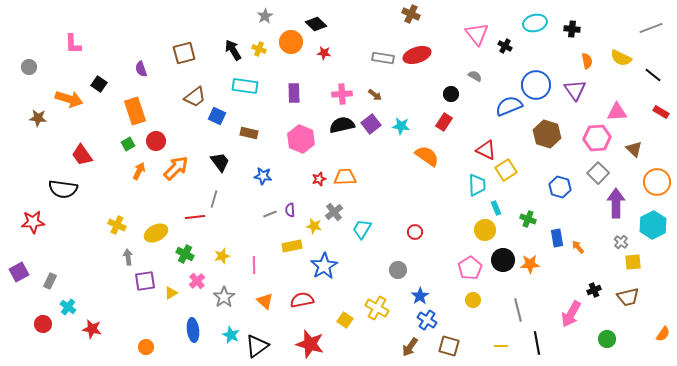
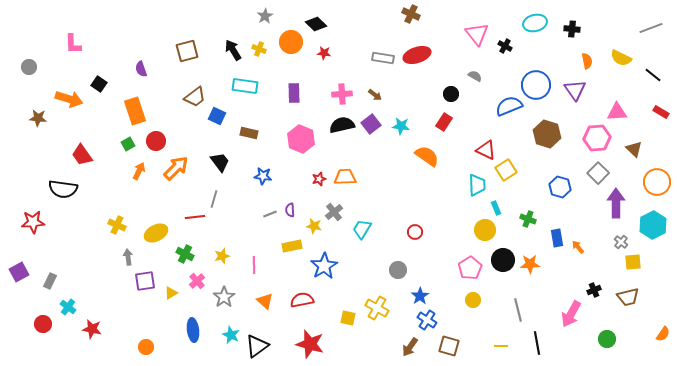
brown square at (184, 53): moved 3 px right, 2 px up
yellow square at (345, 320): moved 3 px right, 2 px up; rotated 21 degrees counterclockwise
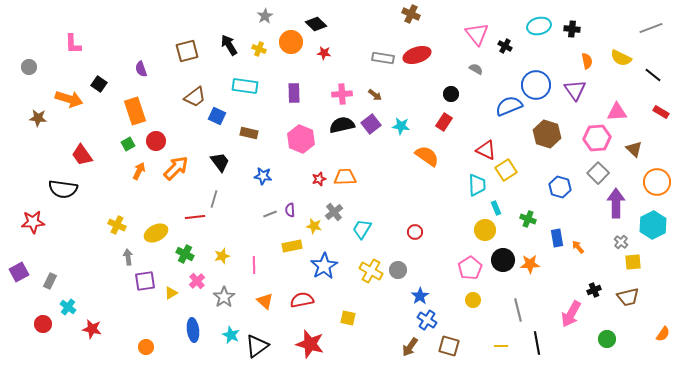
cyan ellipse at (535, 23): moved 4 px right, 3 px down
black arrow at (233, 50): moved 4 px left, 5 px up
gray semicircle at (475, 76): moved 1 px right, 7 px up
yellow cross at (377, 308): moved 6 px left, 37 px up
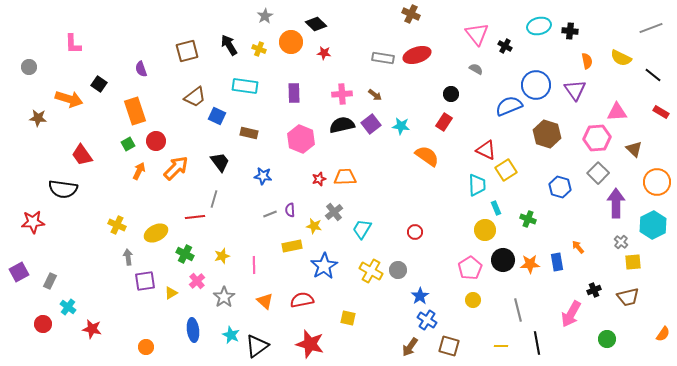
black cross at (572, 29): moved 2 px left, 2 px down
blue rectangle at (557, 238): moved 24 px down
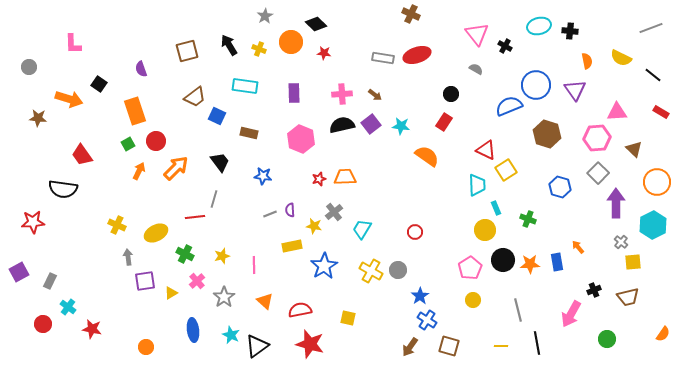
red semicircle at (302, 300): moved 2 px left, 10 px down
